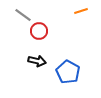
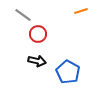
red circle: moved 1 px left, 3 px down
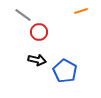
red circle: moved 1 px right, 2 px up
black arrow: moved 1 px up
blue pentagon: moved 3 px left, 1 px up
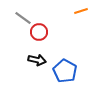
gray line: moved 3 px down
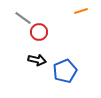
blue pentagon: rotated 20 degrees clockwise
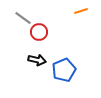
blue pentagon: moved 1 px left, 1 px up
